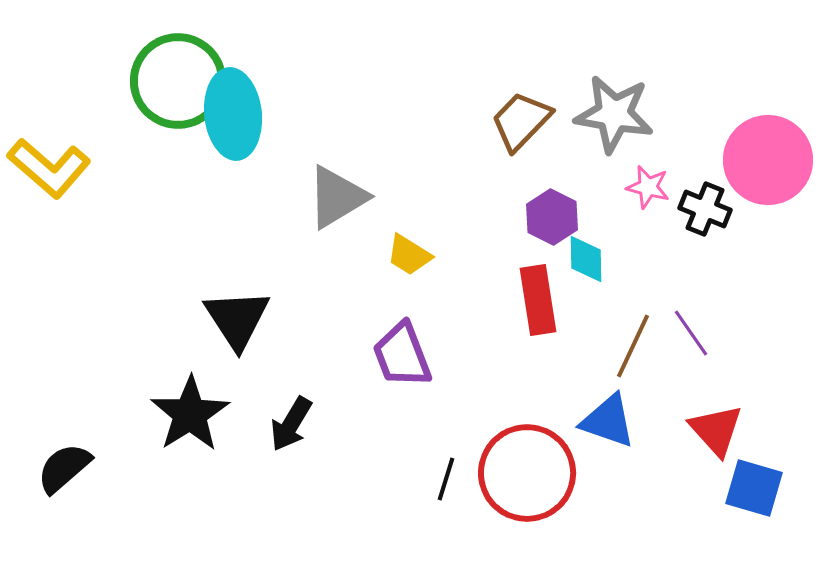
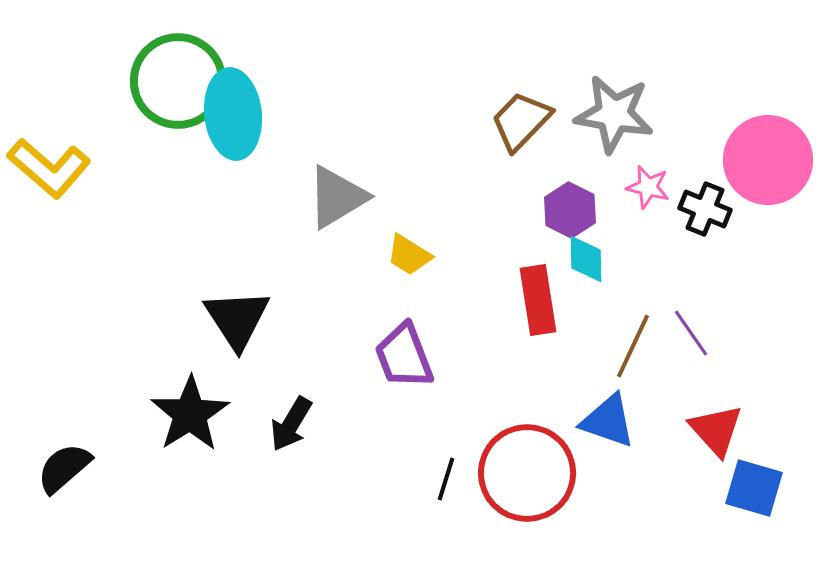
purple hexagon: moved 18 px right, 7 px up
purple trapezoid: moved 2 px right, 1 px down
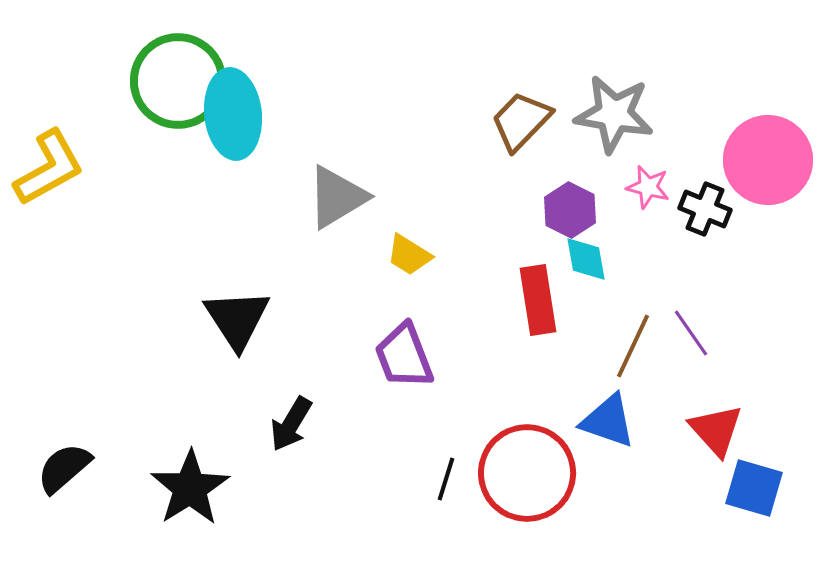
yellow L-shape: rotated 70 degrees counterclockwise
cyan diamond: rotated 9 degrees counterclockwise
black star: moved 74 px down
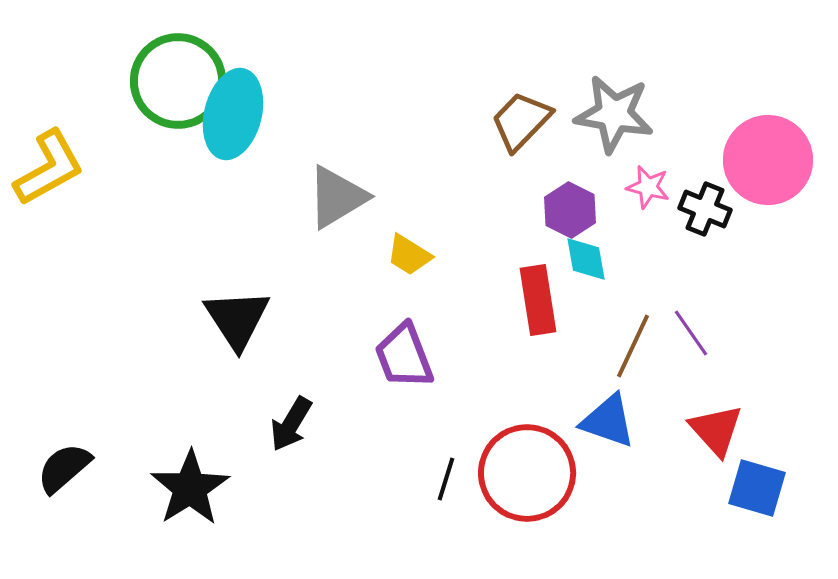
cyan ellipse: rotated 20 degrees clockwise
blue square: moved 3 px right
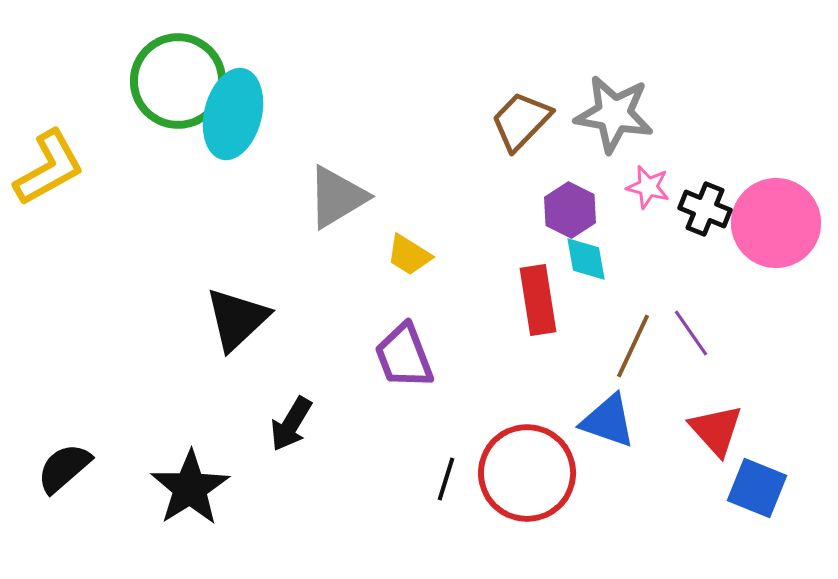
pink circle: moved 8 px right, 63 px down
black triangle: rotated 20 degrees clockwise
blue square: rotated 6 degrees clockwise
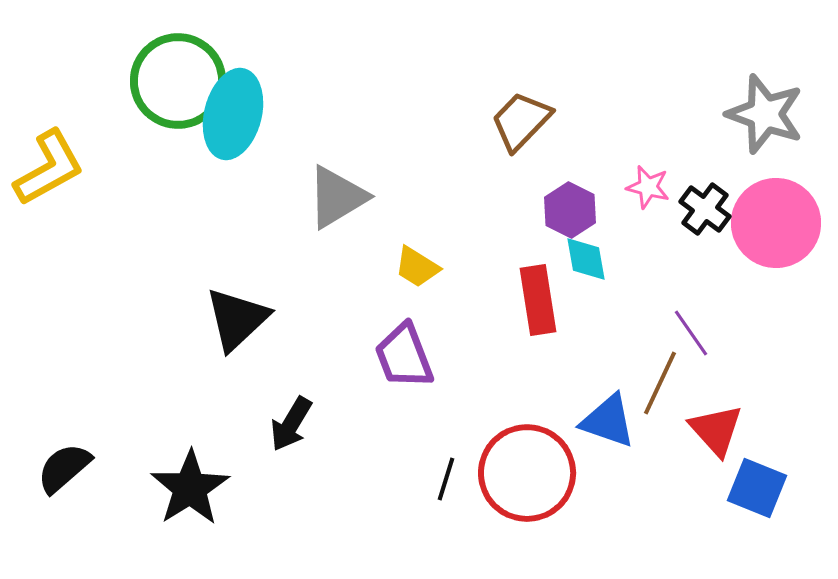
gray star: moved 151 px right; rotated 10 degrees clockwise
black cross: rotated 15 degrees clockwise
yellow trapezoid: moved 8 px right, 12 px down
brown line: moved 27 px right, 37 px down
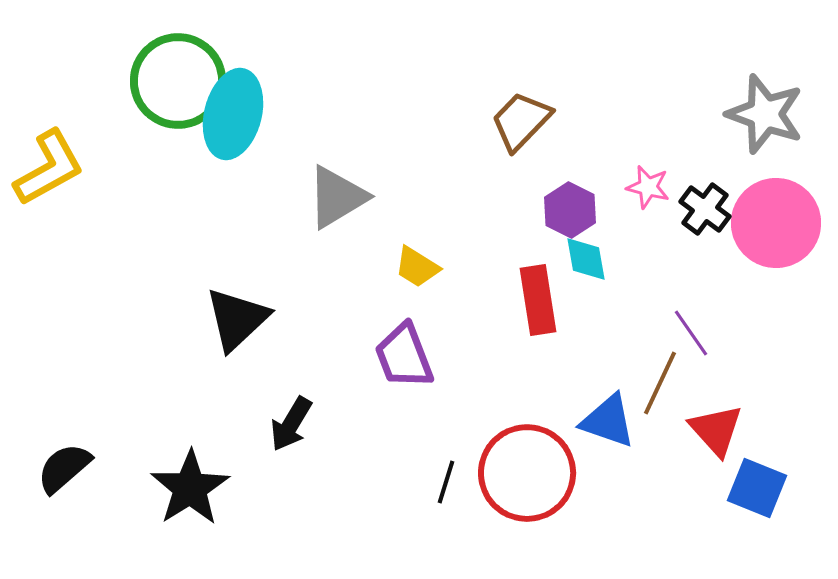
black line: moved 3 px down
